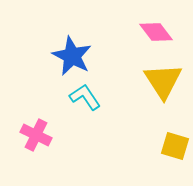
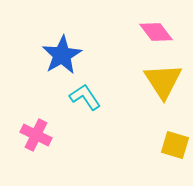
blue star: moved 10 px left, 1 px up; rotated 15 degrees clockwise
yellow square: moved 1 px up
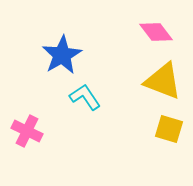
yellow triangle: rotated 36 degrees counterclockwise
pink cross: moved 9 px left, 4 px up
yellow square: moved 6 px left, 16 px up
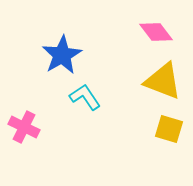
pink cross: moved 3 px left, 4 px up
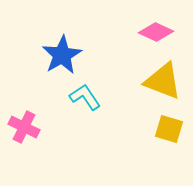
pink diamond: rotated 28 degrees counterclockwise
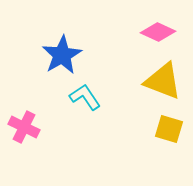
pink diamond: moved 2 px right
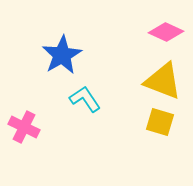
pink diamond: moved 8 px right
cyan L-shape: moved 2 px down
yellow square: moved 9 px left, 7 px up
